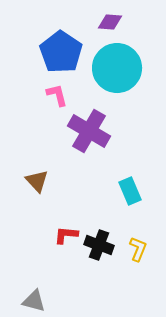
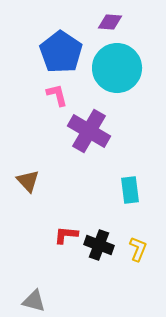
brown triangle: moved 9 px left
cyan rectangle: moved 1 px up; rotated 16 degrees clockwise
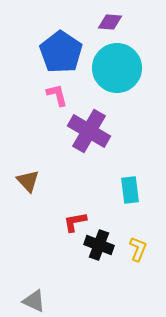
red L-shape: moved 9 px right, 13 px up; rotated 15 degrees counterclockwise
gray triangle: rotated 10 degrees clockwise
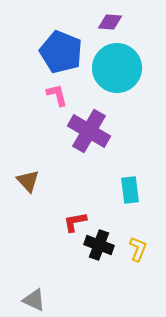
blue pentagon: rotated 12 degrees counterclockwise
gray triangle: moved 1 px up
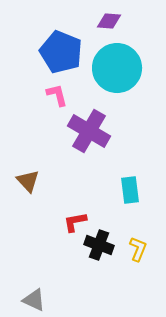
purple diamond: moved 1 px left, 1 px up
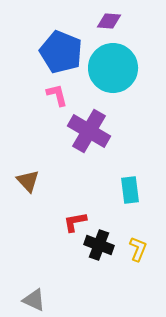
cyan circle: moved 4 px left
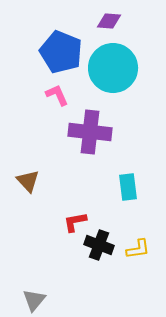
pink L-shape: rotated 10 degrees counterclockwise
purple cross: moved 1 px right, 1 px down; rotated 24 degrees counterclockwise
cyan rectangle: moved 2 px left, 3 px up
yellow L-shape: rotated 60 degrees clockwise
gray triangle: rotated 45 degrees clockwise
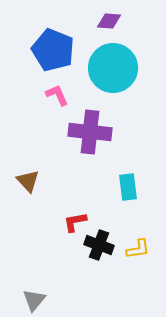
blue pentagon: moved 8 px left, 2 px up
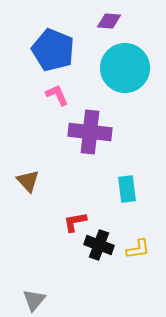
cyan circle: moved 12 px right
cyan rectangle: moved 1 px left, 2 px down
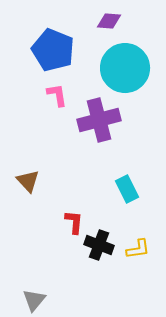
pink L-shape: rotated 15 degrees clockwise
purple cross: moved 9 px right, 12 px up; rotated 21 degrees counterclockwise
cyan rectangle: rotated 20 degrees counterclockwise
red L-shape: moved 1 px left; rotated 105 degrees clockwise
